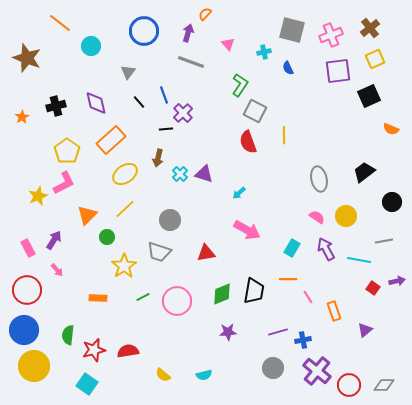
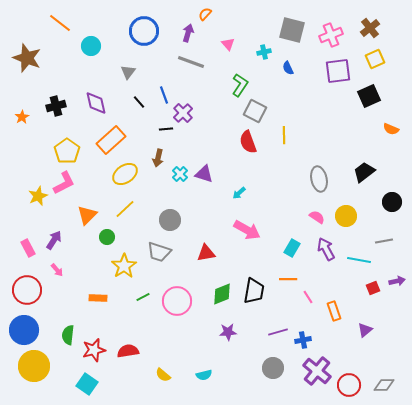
red square at (373, 288): rotated 32 degrees clockwise
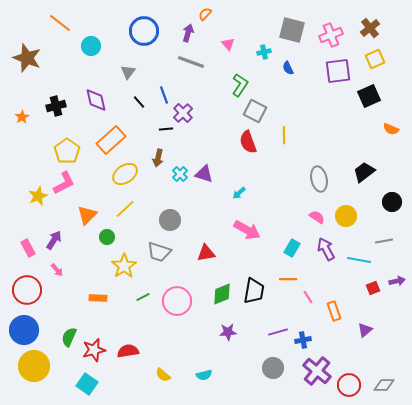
purple diamond at (96, 103): moved 3 px up
green semicircle at (68, 335): moved 1 px right, 2 px down; rotated 18 degrees clockwise
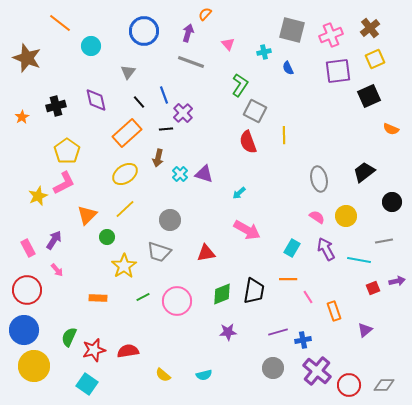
orange rectangle at (111, 140): moved 16 px right, 7 px up
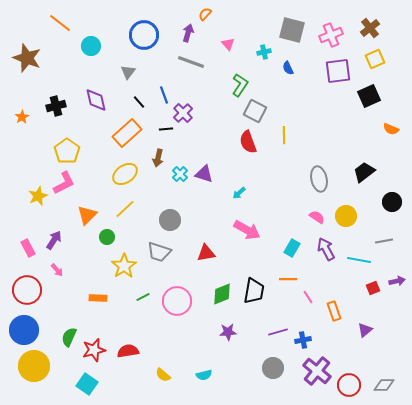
blue circle at (144, 31): moved 4 px down
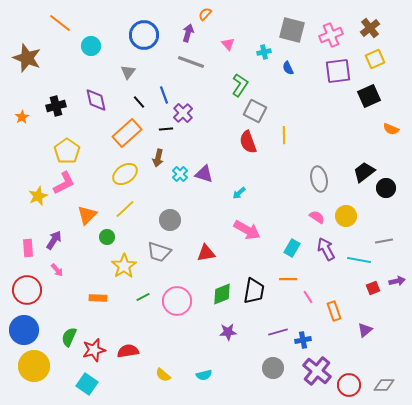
black circle at (392, 202): moved 6 px left, 14 px up
pink rectangle at (28, 248): rotated 24 degrees clockwise
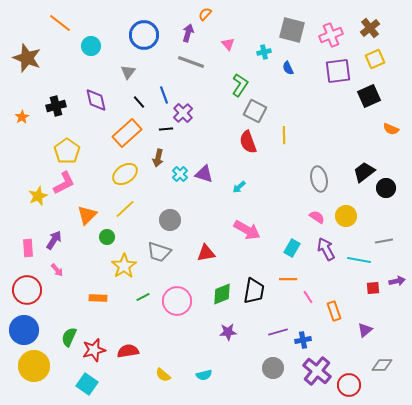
cyan arrow at (239, 193): moved 6 px up
red square at (373, 288): rotated 16 degrees clockwise
gray diamond at (384, 385): moved 2 px left, 20 px up
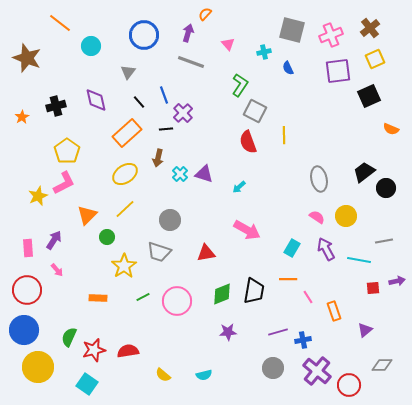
yellow circle at (34, 366): moved 4 px right, 1 px down
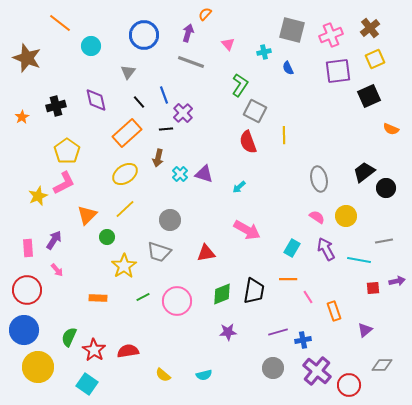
red star at (94, 350): rotated 25 degrees counterclockwise
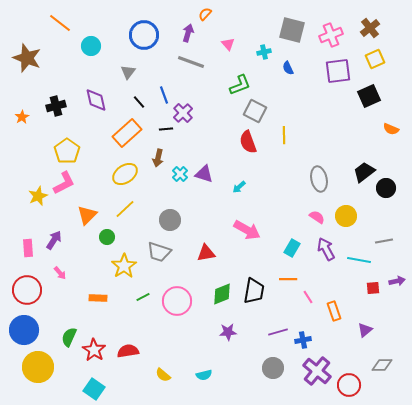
green L-shape at (240, 85): rotated 35 degrees clockwise
pink arrow at (57, 270): moved 3 px right, 3 px down
cyan square at (87, 384): moved 7 px right, 5 px down
